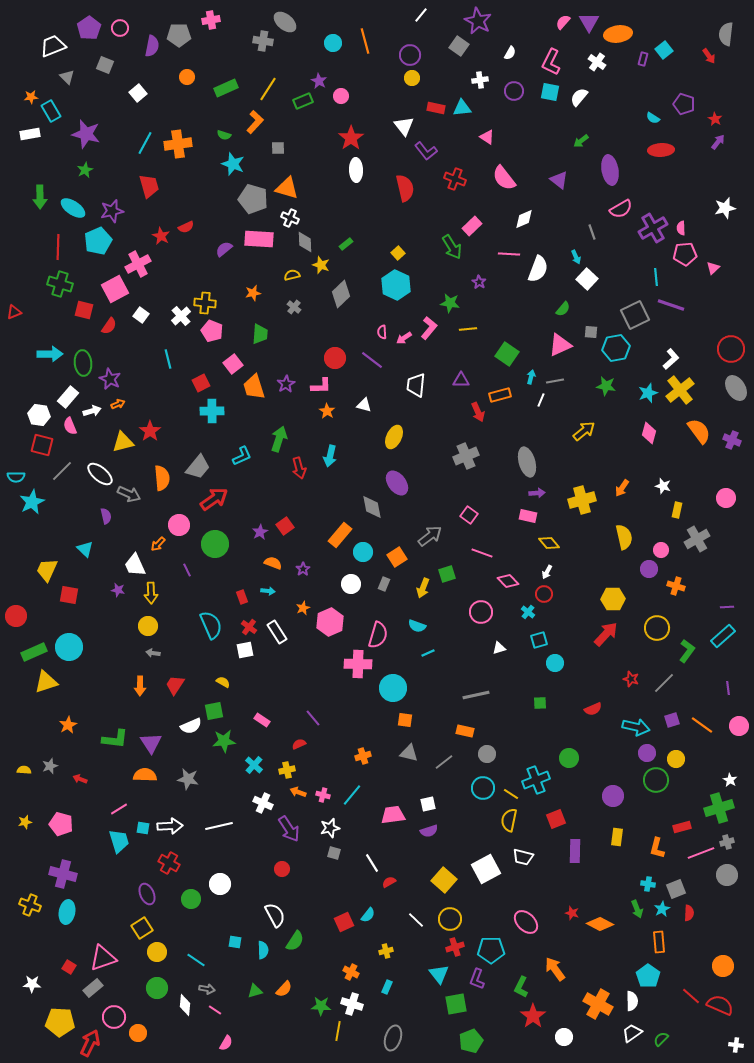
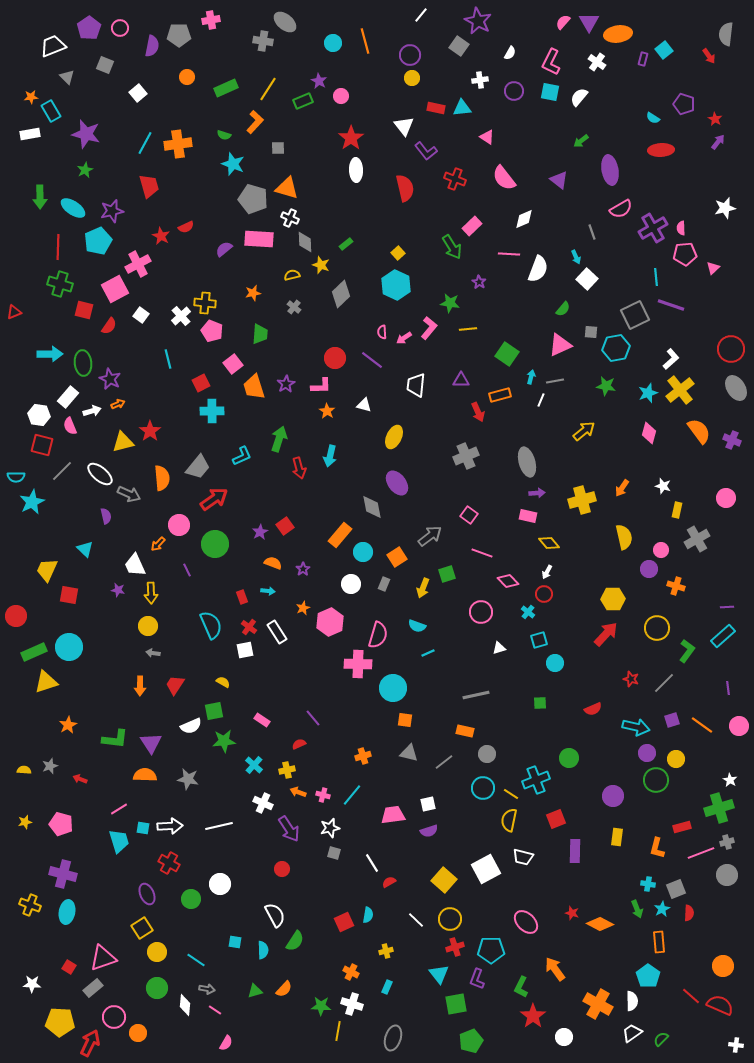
cyan semicircle at (368, 915): rotated 28 degrees counterclockwise
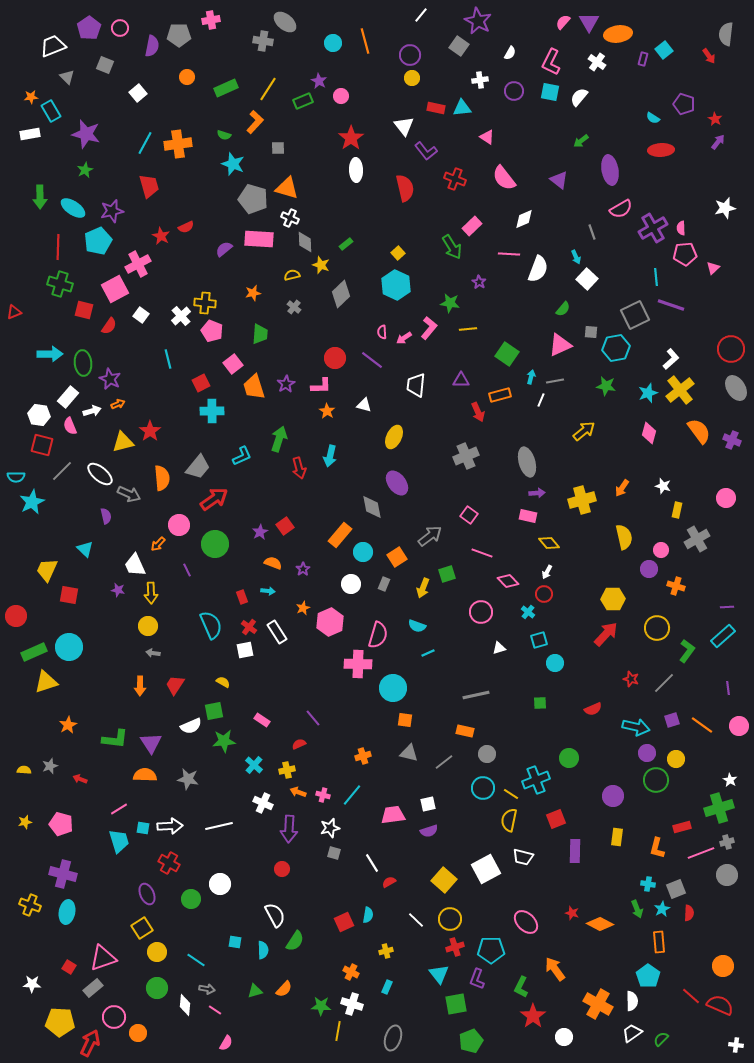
purple arrow at (289, 829): rotated 36 degrees clockwise
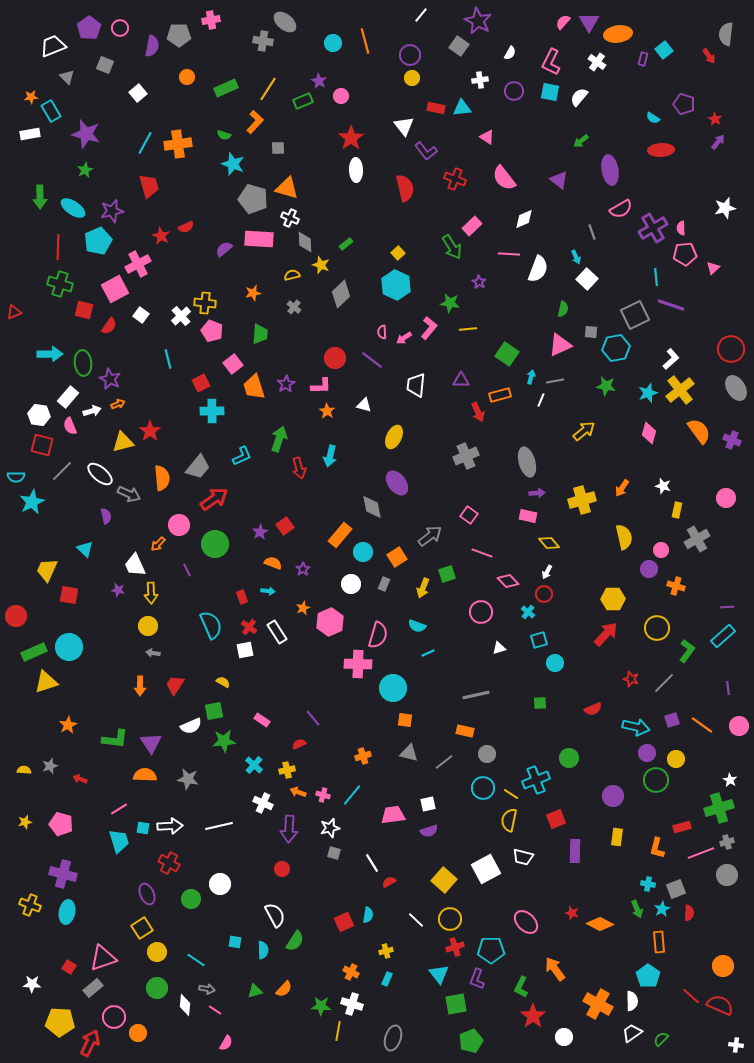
green semicircle at (563, 309): rotated 28 degrees counterclockwise
cyan rectangle at (387, 987): moved 8 px up
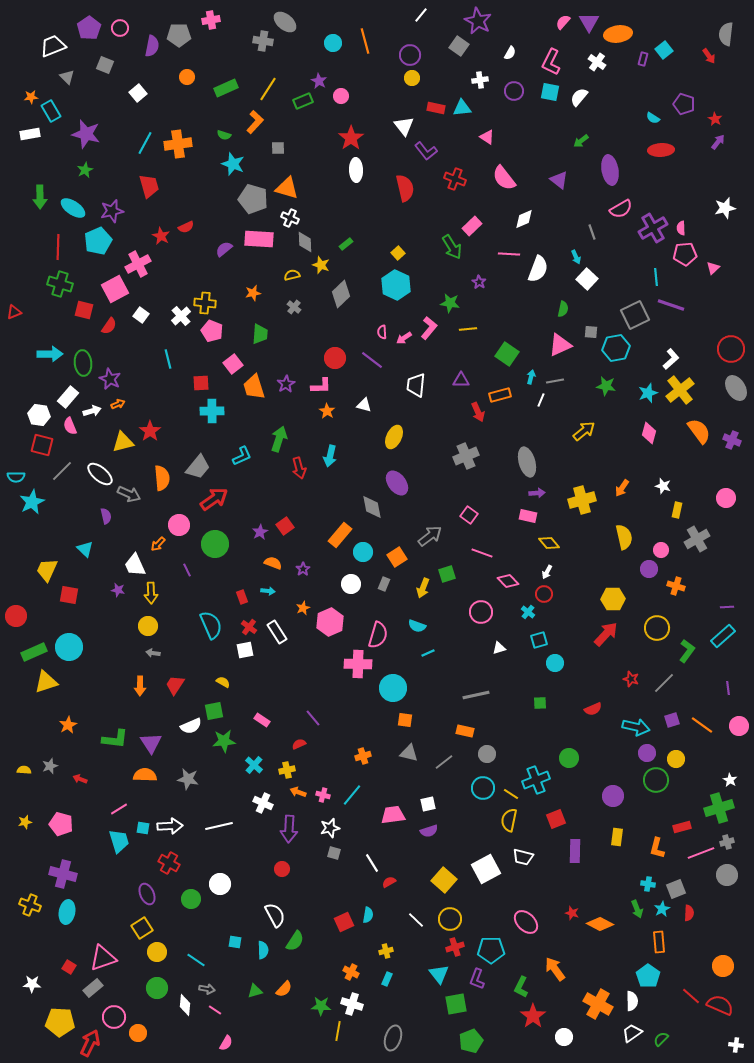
red square at (201, 383): rotated 24 degrees clockwise
